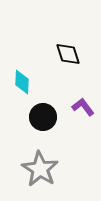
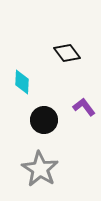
black diamond: moved 1 px left, 1 px up; rotated 20 degrees counterclockwise
purple L-shape: moved 1 px right
black circle: moved 1 px right, 3 px down
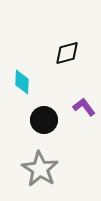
black diamond: rotated 68 degrees counterclockwise
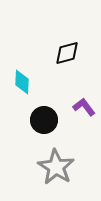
gray star: moved 16 px right, 2 px up
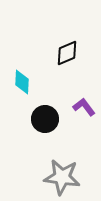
black diamond: rotated 8 degrees counterclockwise
black circle: moved 1 px right, 1 px up
gray star: moved 6 px right, 10 px down; rotated 24 degrees counterclockwise
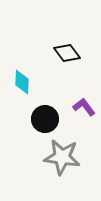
black diamond: rotated 76 degrees clockwise
gray star: moved 20 px up
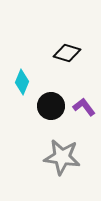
black diamond: rotated 36 degrees counterclockwise
cyan diamond: rotated 20 degrees clockwise
black circle: moved 6 px right, 13 px up
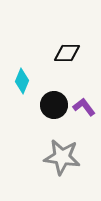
black diamond: rotated 16 degrees counterclockwise
cyan diamond: moved 1 px up
black circle: moved 3 px right, 1 px up
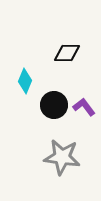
cyan diamond: moved 3 px right
